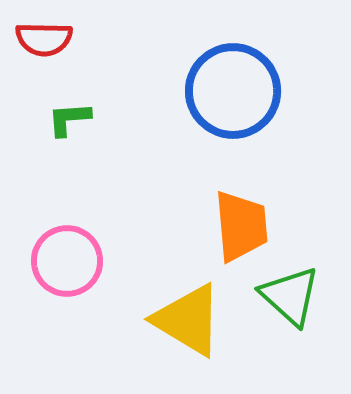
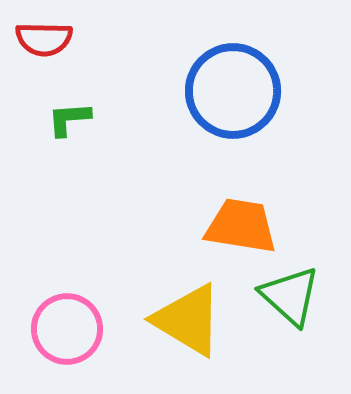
orange trapezoid: rotated 76 degrees counterclockwise
pink circle: moved 68 px down
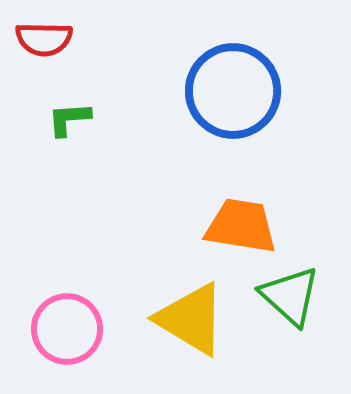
yellow triangle: moved 3 px right, 1 px up
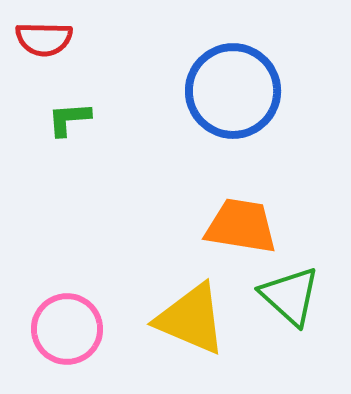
yellow triangle: rotated 8 degrees counterclockwise
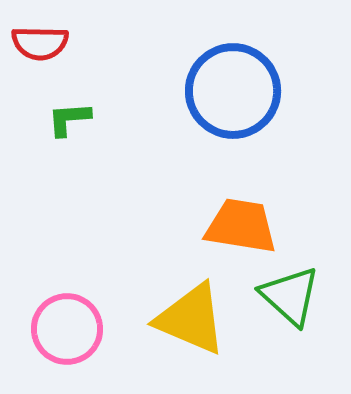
red semicircle: moved 4 px left, 4 px down
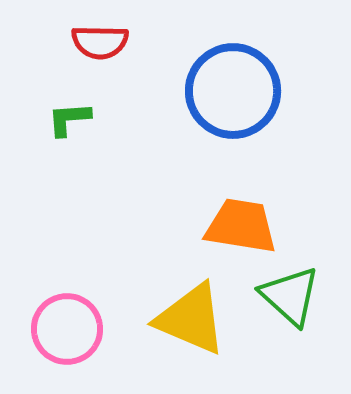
red semicircle: moved 60 px right, 1 px up
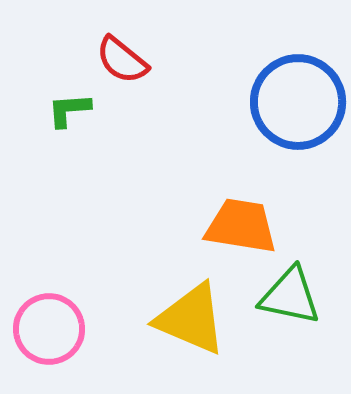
red semicircle: moved 22 px right, 18 px down; rotated 38 degrees clockwise
blue circle: moved 65 px right, 11 px down
green L-shape: moved 9 px up
green triangle: rotated 30 degrees counterclockwise
pink circle: moved 18 px left
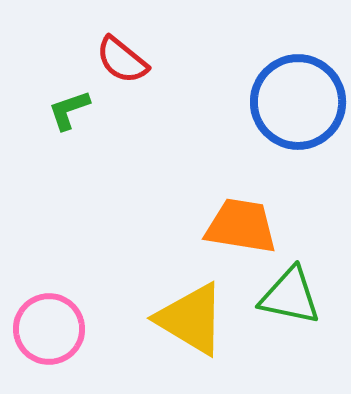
green L-shape: rotated 15 degrees counterclockwise
yellow triangle: rotated 8 degrees clockwise
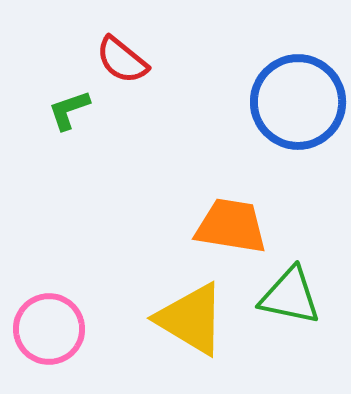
orange trapezoid: moved 10 px left
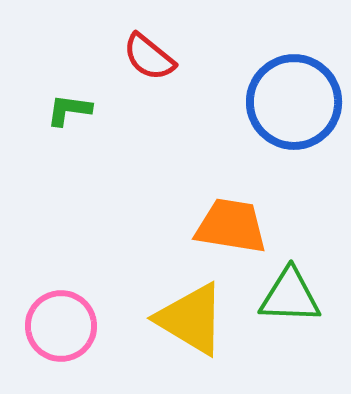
red semicircle: moved 27 px right, 3 px up
blue circle: moved 4 px left
green L-shape: rotated 27 degrees clockwise
green triangle: rotated 10 degrees counterclockwise
pink circle: moved 12 px right, 3 px up
